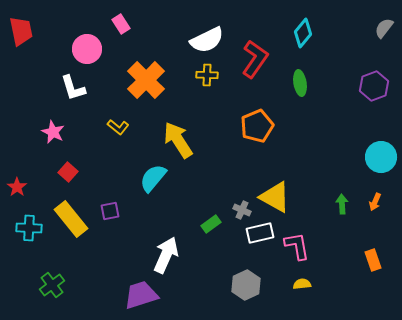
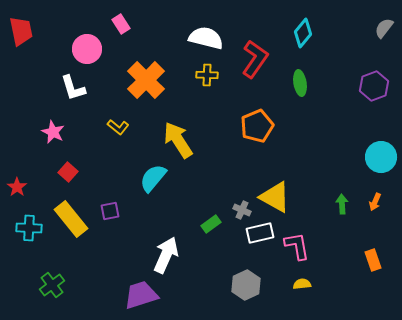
white semicircle: moved 1 px left, 2 px up; rotated 140 degrees counterclockwise
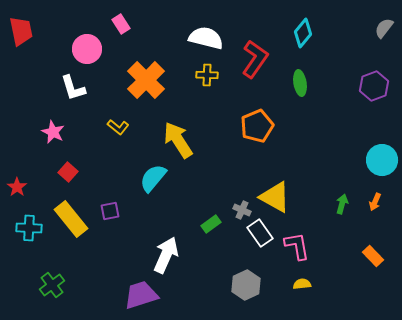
cyan circle: moved 1 px right, 3 px down
green arrow: rotated 18 degrees clockwise
white rectangle: rotated 68 degrees clockwise
orange rectangle: moved 4 px up; rotated 25 degrees counterclockwise
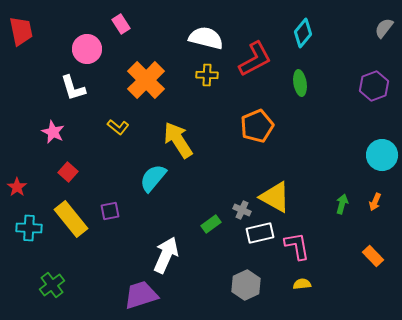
red L-shape: rotated 27 degrees clockwise
cyan circle: moved 5 px up
white rectangle: rotated 68 degrees counterclockwise
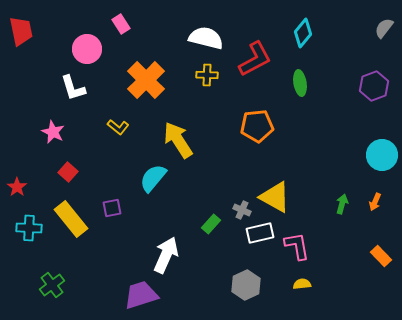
orange pentagon: rotated 16 degrees clockwise
purple square: moved 2 px right, 3 px up
green rectangle: rotated 12 degrees counterclockwise
orange rectangle: moved 8 px right
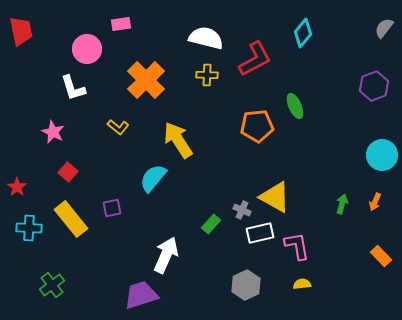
pink rectangle: rotated 66 degrees counterclockwise
green ellipse: moved 5 px left, 23 px down; rotated 15 degrees counterclockwise
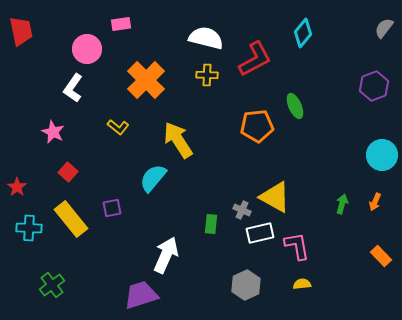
white L-shape: rotated 52 degrees clockwise
green rectangle: rotated 36 degrees counterclockwise
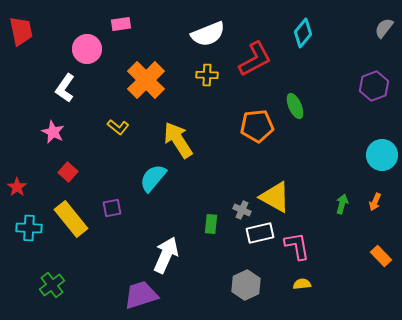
white semicircle: moved 2 px right, 4 px up; rotated 144 degrees clockwise
white L-shape: moved 8 px left
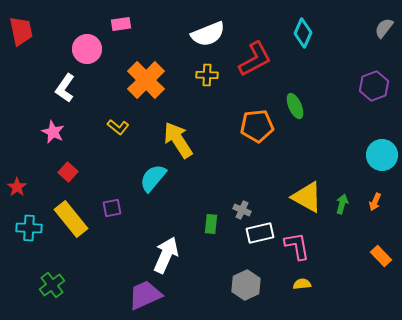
cyan diamond: rotated 16 degrees counterclockwise
yellow triangle: moved 32 px right
purple trapezoid: moved 4 px right; rotated 6 degrees counterclockwise
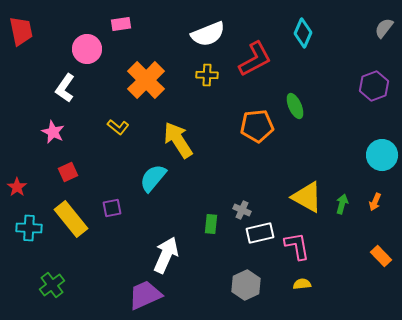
red square: rotated 24 degrees clockwise
